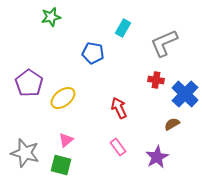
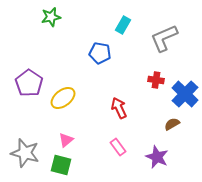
cyan rectangle: moved 3 px up
gray L-shape: moved 5 px up
blue pentagon: moved 7 px right
purple star: rotated 20 degrees counterclockwise
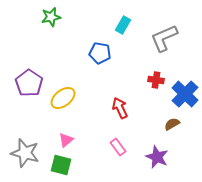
red arrow: moved 1 px right
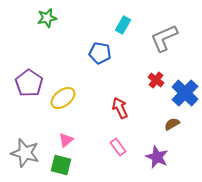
green star: moved 4 px left, 1 px down
red cross: rotated 28 degrees clockwise
blue cross: moved 1 px up
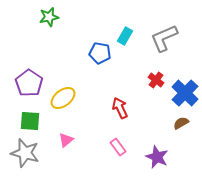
green star: moved 2 px right, 1 px up
cyan rectangle: moved 2 px right, 11 px down
brown semicircle: moved 9 px right, 1 px up
green square: moved 31 px left, 44 px up; rotated 10 degrees counterclockwise
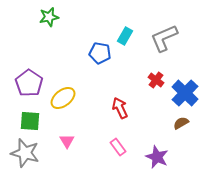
pink triangle: moved 1 px right, 1 px down; rotated 21 degrees counterclockwise
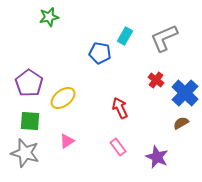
pink triangle: rotated 28 degrees clockwise
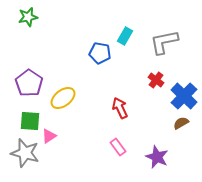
green star: moved 21 px left
gray L-shape: moved 4 px down; rotated 12 degrees clockwise
blue cross: moved 1 px left, 3 px down
pink triangle: moved 18 px left, 5 px up
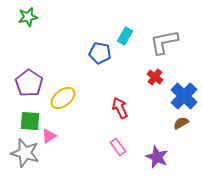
red cross: moved 1 px left, 3 px up
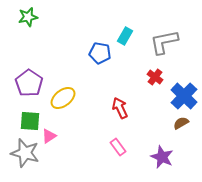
purple star: moved 5 px right
